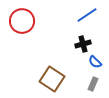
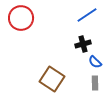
red circle: moved 1 px left, 3 px up
gray rectangle: moved 2 px right, 1 px up; rotated 24 degrees counterclockwise
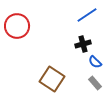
red circle: moved 4 px left, 8 px down
gray rectangle: rotated 40 degrees counterclockwise
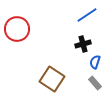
red circle: moved 3 px down
blue semicircle: rotated 64 degrees clockwise
